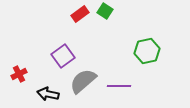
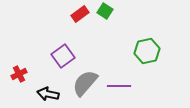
gray semicircle: moved 2 px right, 2 px down; rotated 8 degrees counterclockwise
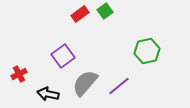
green square: rotated 21 degrees clockwise
purple line: rotated 40 degrees counterclockwise
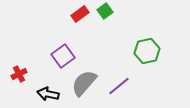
gray semicircle: moved 1 px left
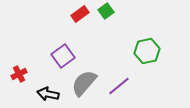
green square: moved 1 px right
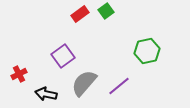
black arrow: moved 2 px left
